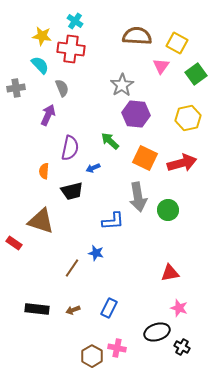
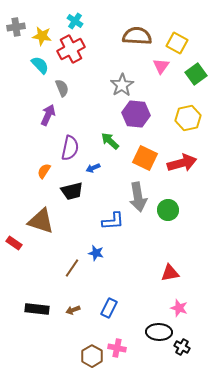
red cross: rotated 36 degrees counterclockwise
gray cross: moved 61 px up
orange semicircle: rotated 28 degrees clockwise
black ellipse: moved 2 px right; rotated 20 degrees clockwise
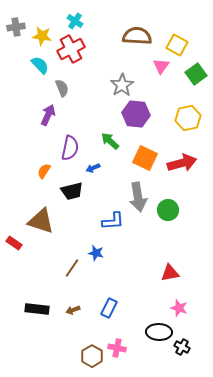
yellow square: moved 2 px down
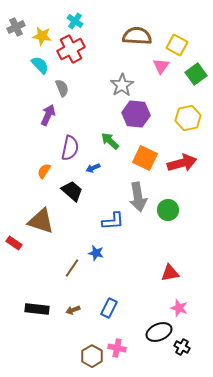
gray cross: rotated 18 degrees counterclockwise
black trapezoid: rotated 125 degrees counterclockwise
black ellipse: rotated 25 degrees counterclockwise
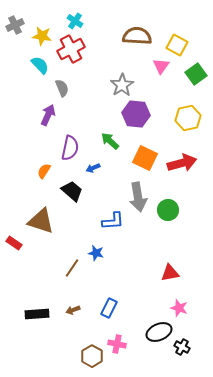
gray cross: moved 1 px left, 2 px up
black rectangle: moved 5 px down; rotated 10 degrees counterclockwise
pink cross: moved 4 px up
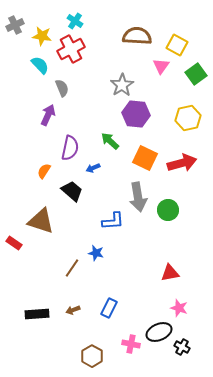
pink cross: moved 14 px right
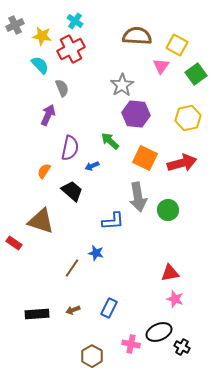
blue arrow: moved 1 px left, 2 px up
pink star: moved 4 px left, 9 px up
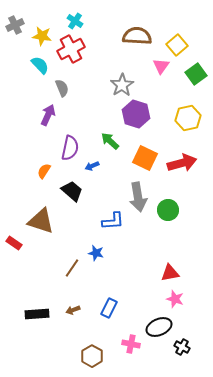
yellow square: rotated 20 degrees clockwise
purple hexagon: rotated 12 degrees clockwise
black ellipse: moved 5 px up
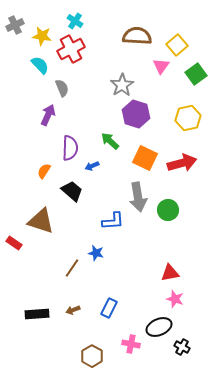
purple semicircle: rotated 10 degrees counterclockwise
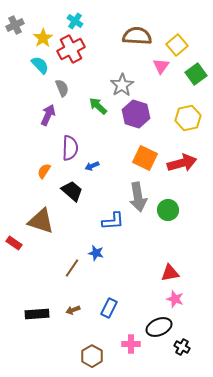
yellow star: moved 1 px right, 2 px down; rotated 30 degrees clockwise
green arrow: moved 12 px left, 35 px up
pink cross: rotated 12 degrees counterclockwise
